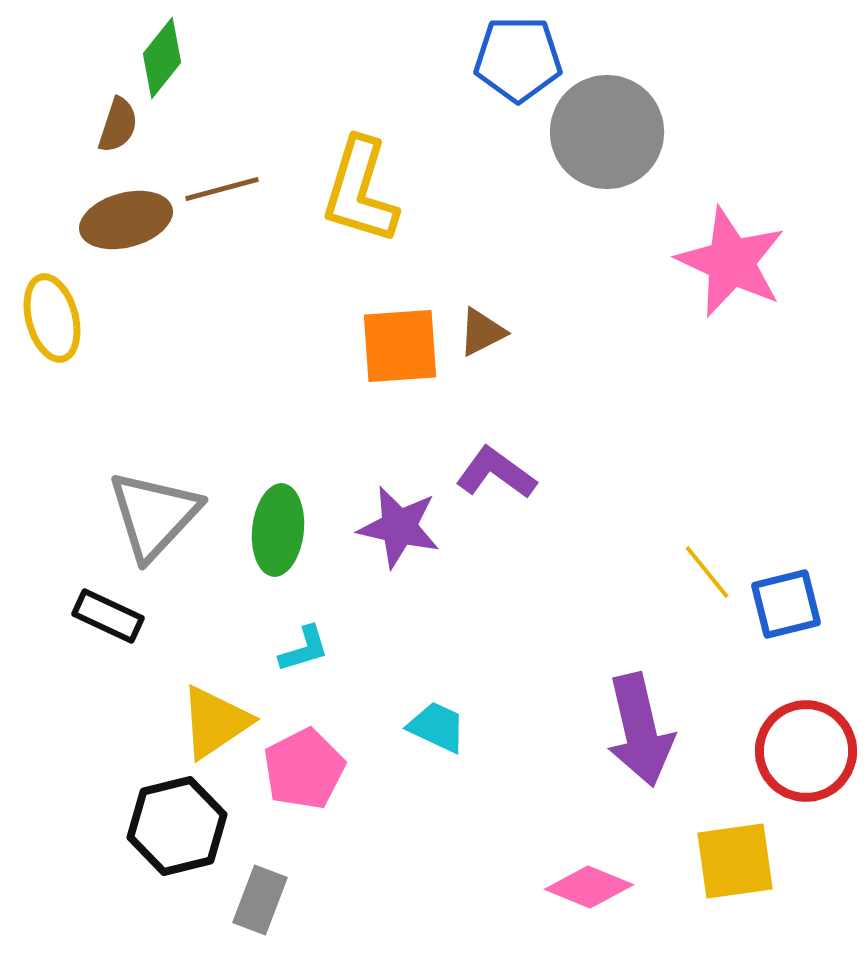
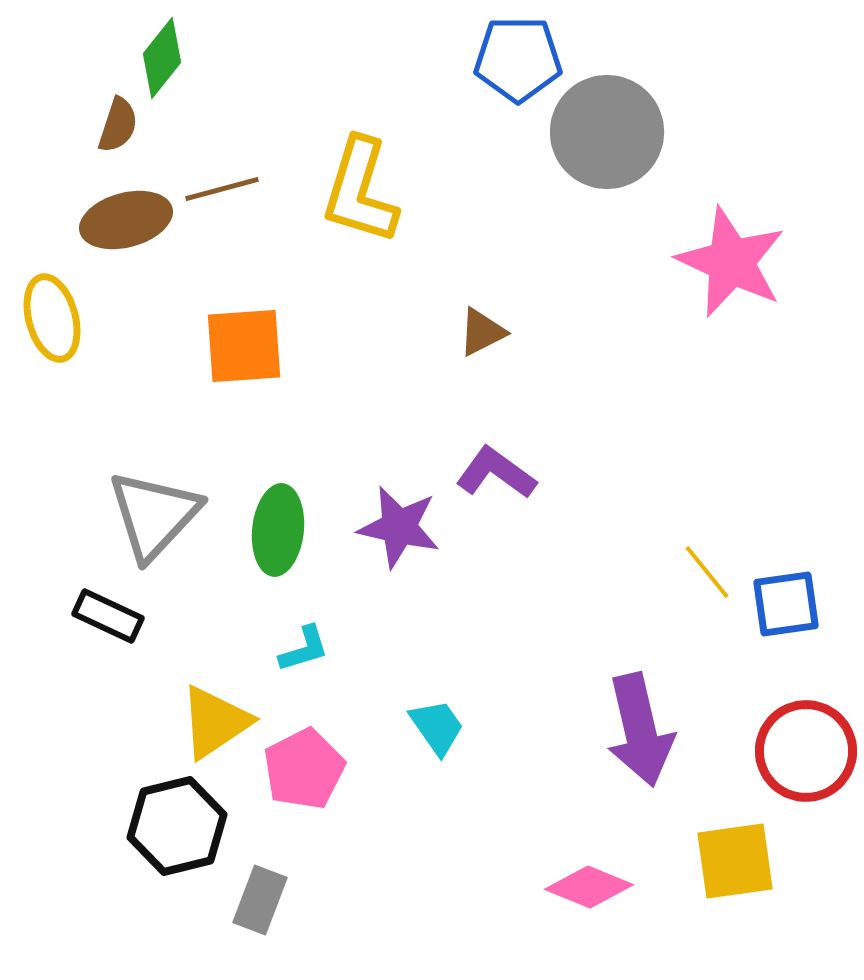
orange square: moved 156 px left
blue square: rotated 6 degrees clockwise
cyan trapezoid: rotated 30 degrees clockwise
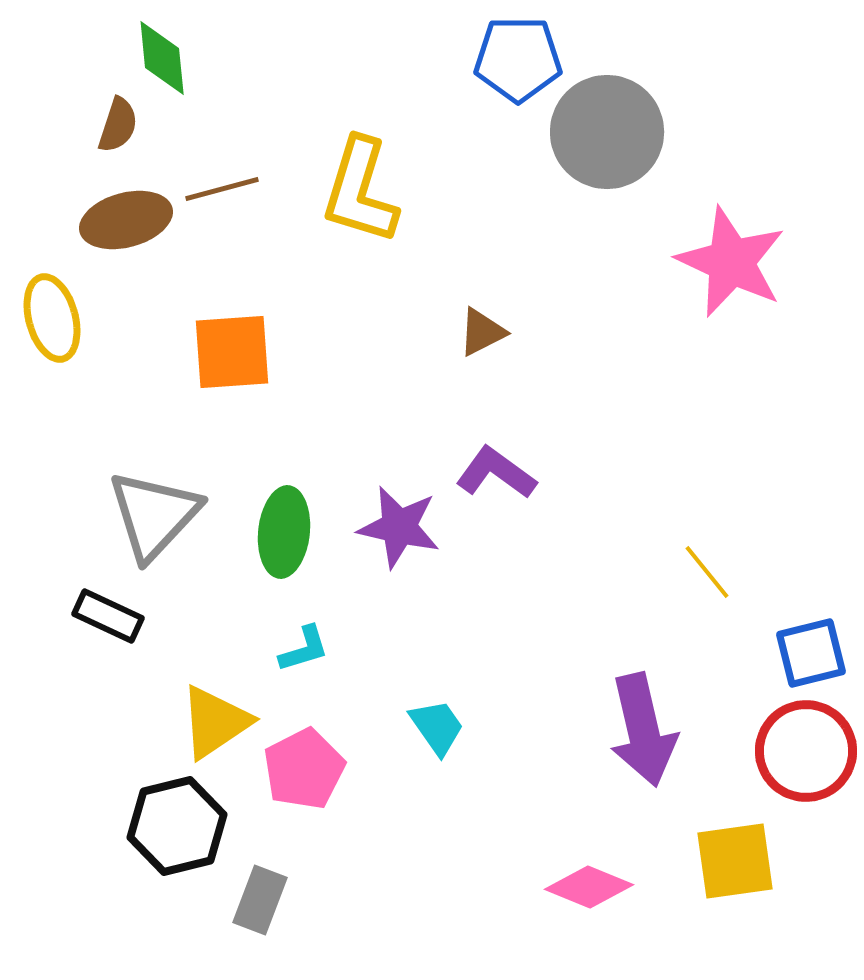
green diamond: rotated 44 degrees counterclockwise
orange square: moved 12 px left, 6 px down
green ellipse: moved 6 px right, 2 px down
blue square: moved 25 px right, 49 px down; rotated 6 degrees counterclockwise
purple arrow: moved 3 px right
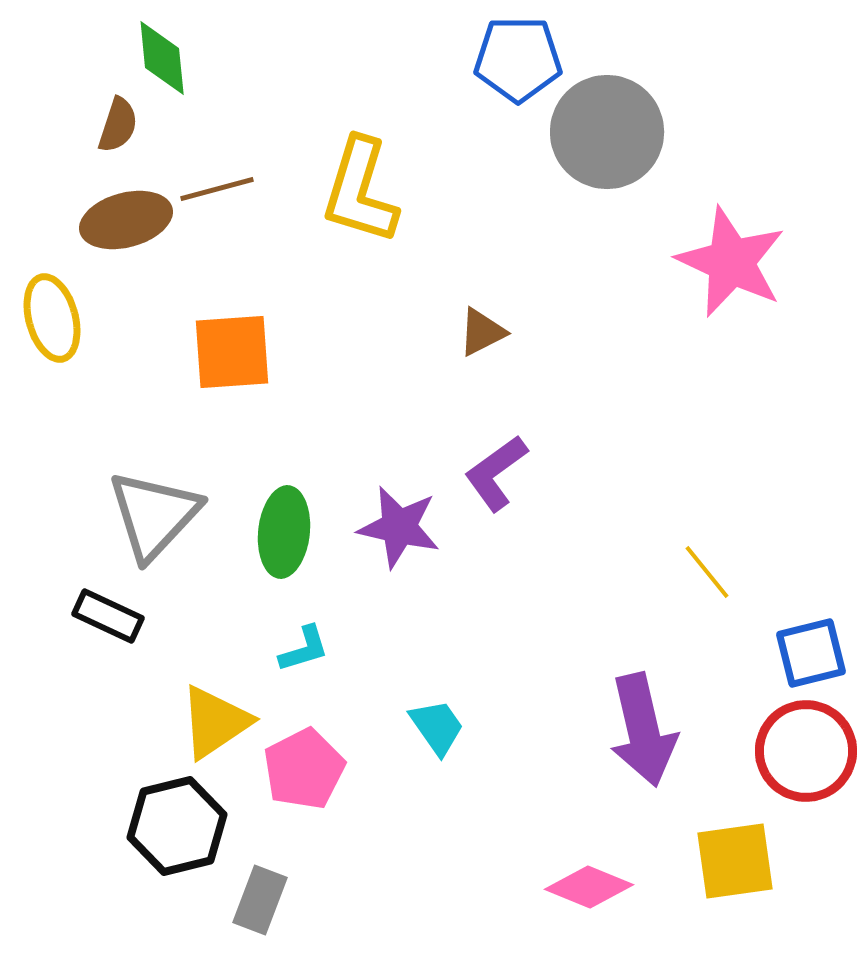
brown line: moved 5 px left
purple L-shape: rotated 72 degrees counterclockwise
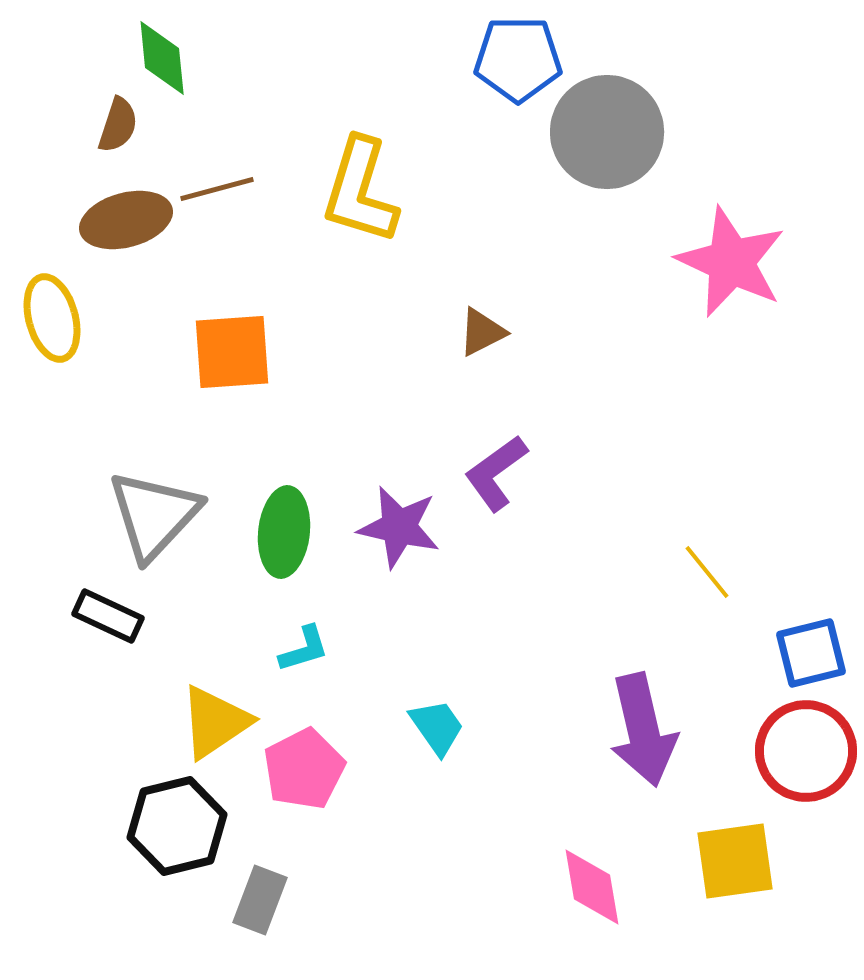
pink diamond: moved 3 px right; rotated 58 degrees clockwise
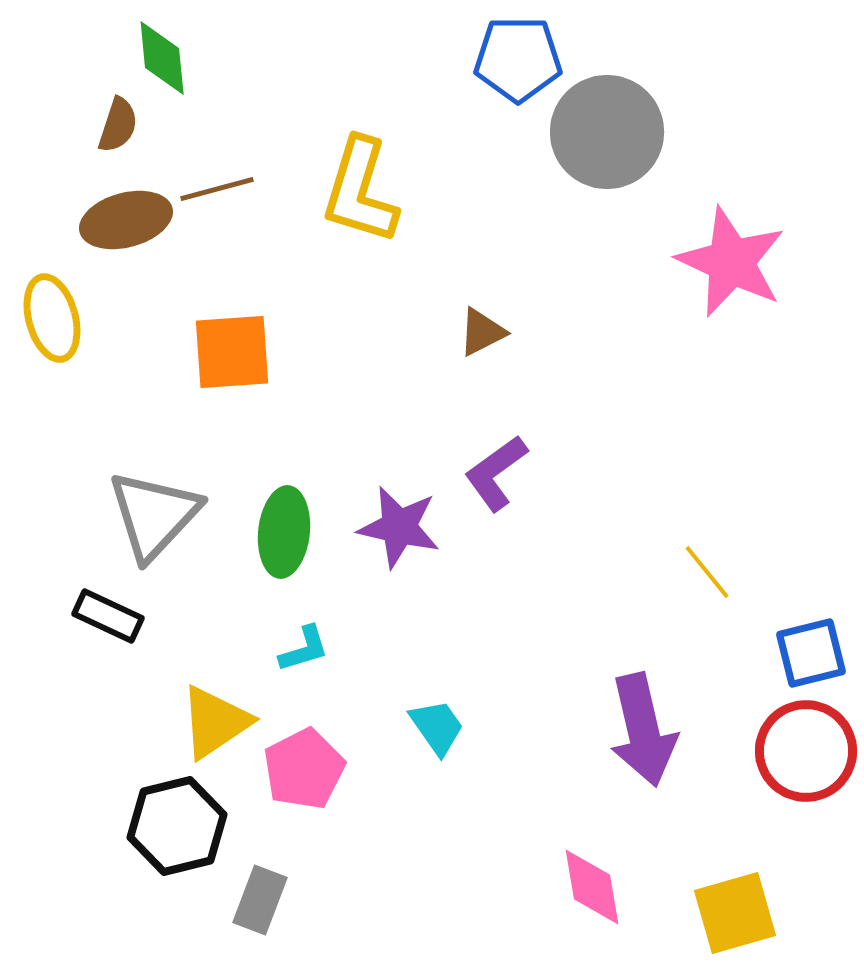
yellow square: moved 52 px down; rotated 8 degrees counterclockwise
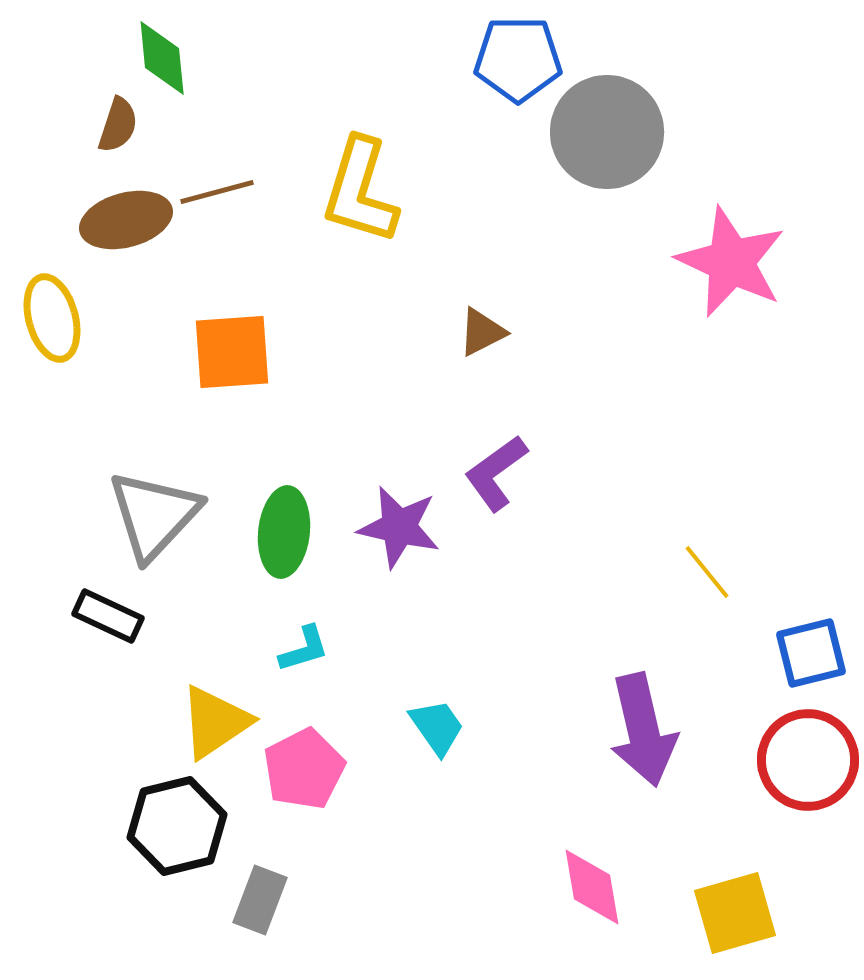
brown line: moved 3 px down
red circle: moved 2 px right, 9 px down
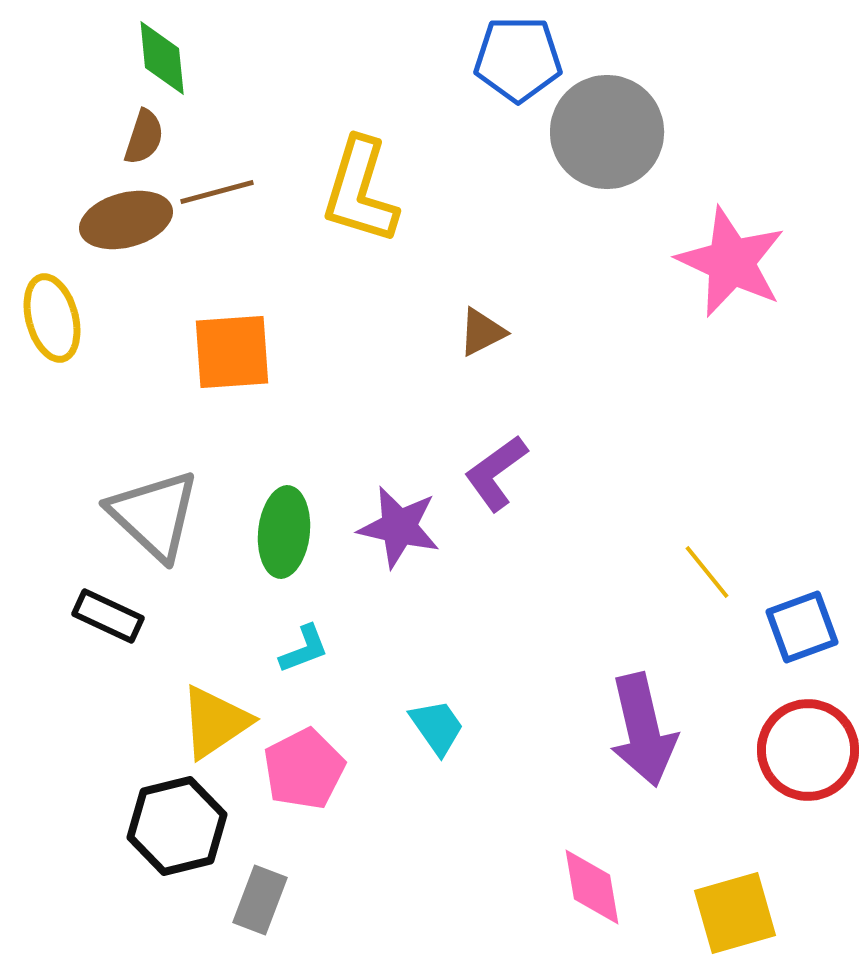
brown semicircle: moved 26 px right, 12 px down
gray triangle: rotated 30 degrees counterclockwise
cyan L-shape: rotated 4 degrees counterclockwise
blue square: moved 9 px left, 26 px up; rotated 6 degrees counterclockwise
red circle: moved 10 px up
